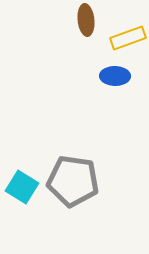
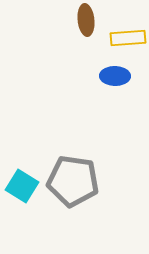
yellow rectangle: rotated 16 degrees clockwise
cyan square: moved 1 px up
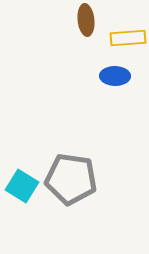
gray pentagon: moved 2 px left, 2 px up
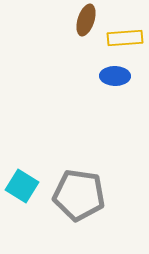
brown ellipse: rotated 24 degrees clockwise
yellow rectangle: moved 3 px left
gray pentagon: moved 8 px right, 16 px down
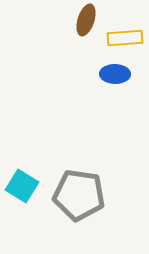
blue ellipse: moved 2 px up
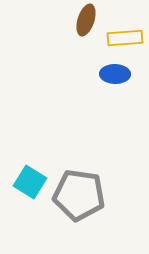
cyan square: moved 8 px right, 4 px up
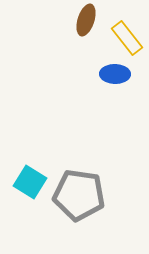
yellow rectangle: moved 2 px right; rotated 56 degrees clockwise
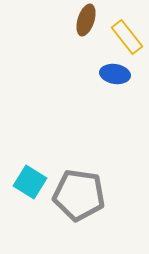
yellow rectangle: moved 1 px up
blue ellipse: rotated 8 degrees clockwise
